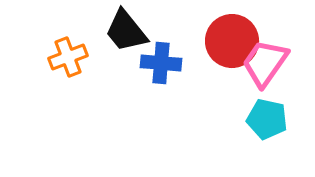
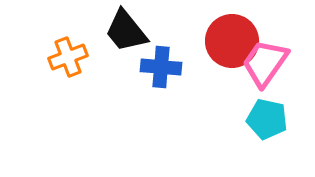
blue cross: moved 4 px down
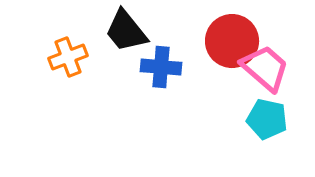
pink trapezoid: moved 5 px down; rotated 96 degrees clockwise
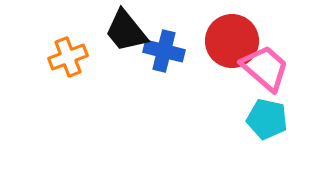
blue cross: moved 3 px right, 16 px up; rotated 9 degrees clockwise
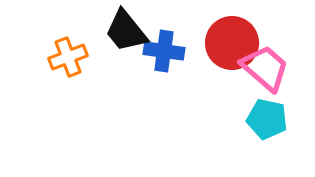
red circle: moved 2 px down
blue cross: rotated 6 degrees counterclockwise
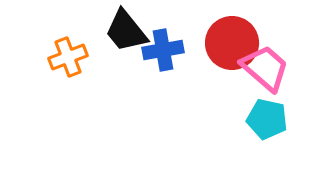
blue cross: moved 1 px left, 1 px up; rotated 18 degrees counterclockwise
